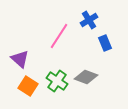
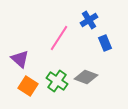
pink line: moved 2 px down
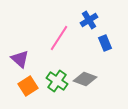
gray diamond: moved 1 px left, 2 px down
orange square: rotated 24 degrees clockwise
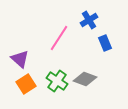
orange square: moved 2 px left, 2 px up
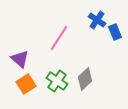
blue cross: moved 8 px right; rotated 24 degrees counterclockwise
blue rectangle: moved 10 px right, 11 px up
gray diamond: rotated 65 degrees counterclockwise
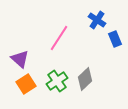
blue rectangle: moved 7 px down
green cross: rotated 20 degrees clockwise
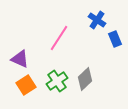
purple triangle: rotated 18 degrees counterclockwise
orange square: moved 1 px down
